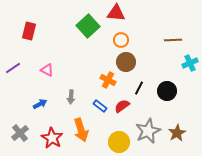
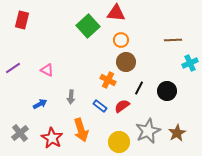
red rectangle: moved 7 px left, 11 px up
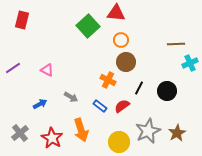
brown line: moved 3 px right, 4 px down
gray arrow: rotated 64 degrees counterclockwise
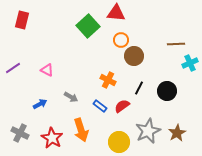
brown circle: moved 8 px right, 6 px up
gray cross: rotated 24 degrees counterclockwise
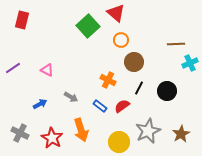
red triangle: rotated 36 degrees clockwise
brown circle: moved 6 px down
brown star: moved 4 px right, 1 px down
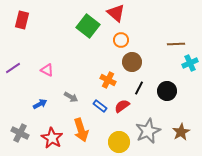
green square: rotated 10 degrees counterclockwise
brown circle: moved 2 px left
brown star: moved 2 px up
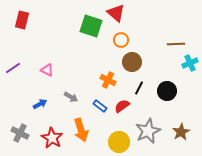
green square: moved 3 px right; rotated 20 degrees counterclockwise
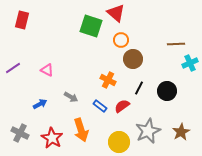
brown circle: moved 1 px right, 3 px up
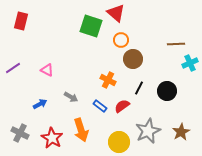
red rectangle: moved 1 px left, 1 px down
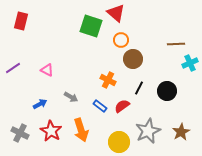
red star: moved 1 px left, 7 px up
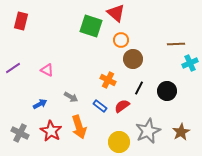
orange arrow: moved 2 px left, 3 px up
